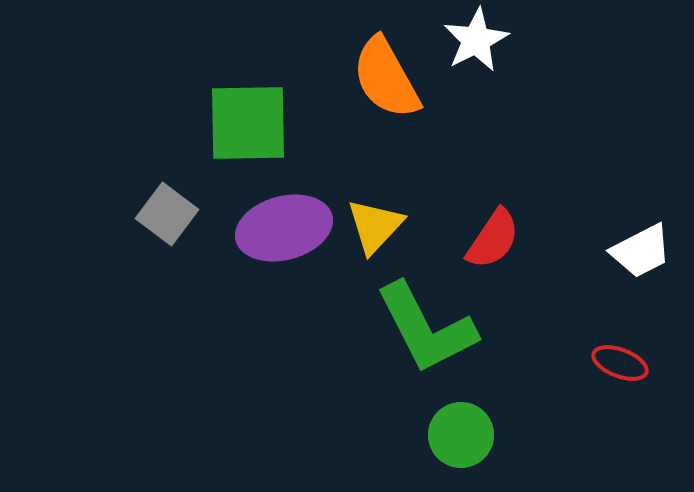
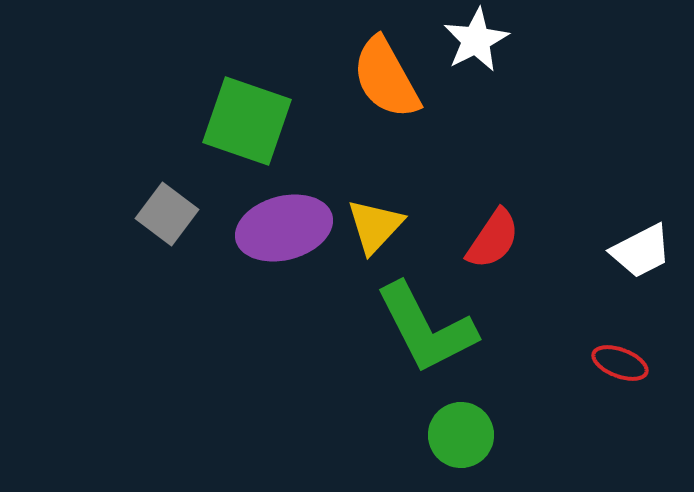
green square: moved 1 px left, 2 px up; rotated 20 degrees clockwise
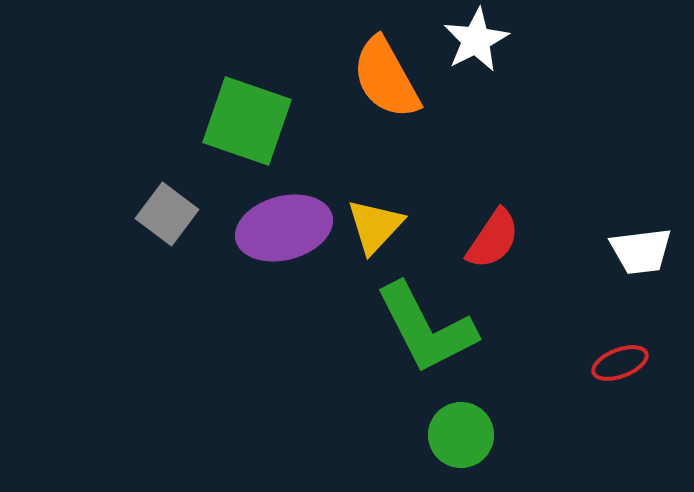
white trapezoid: rotated 20 degrees clockwise
red ellipse: rotated 42 degrees counterclockwise
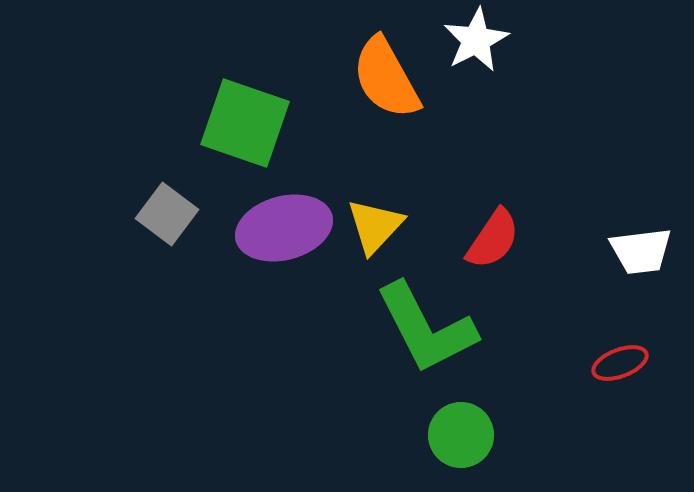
green square: moved 2 px left, 2 px down
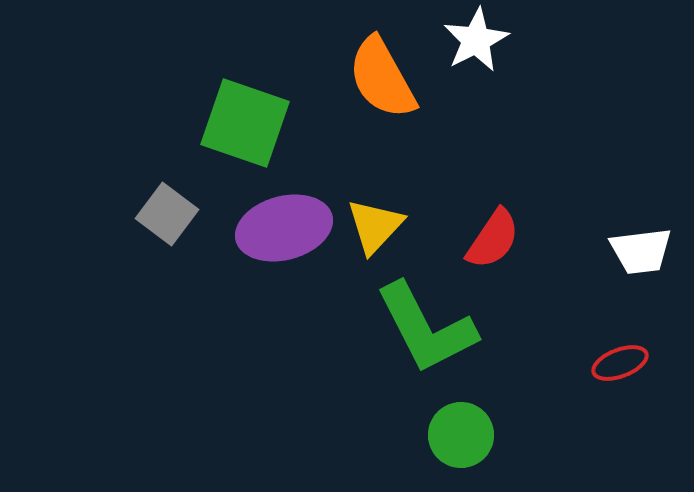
orange semicircle: moved 4 px left
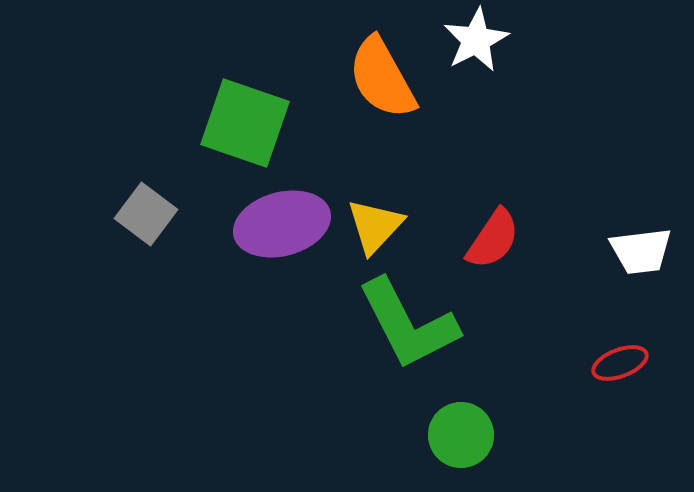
gray square: moved 21 px left
purple ellipse: moved 2 px left, 4 px up
green L-shape: moved 18 px left, 4 px up
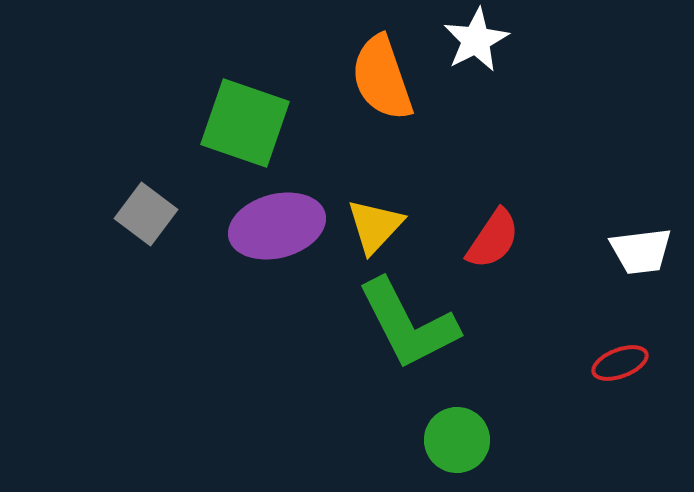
orange semicircle: rotated 10 degrees clockwise
purple ellipse: moved 5 px left, 2 px down
green circle: moved 4 px left, 5 px down
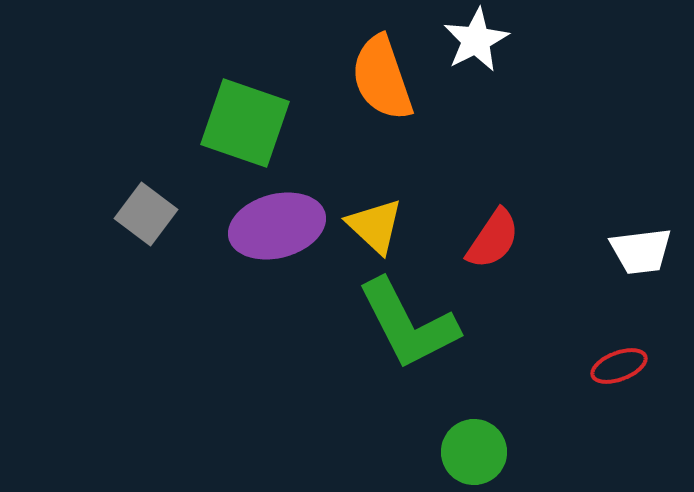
yellow triangle: rotated 30 degrees counterclockwise
red ellipse: moved 1 px left, 3 px down
green circle: moved 17 px right, 12 px down
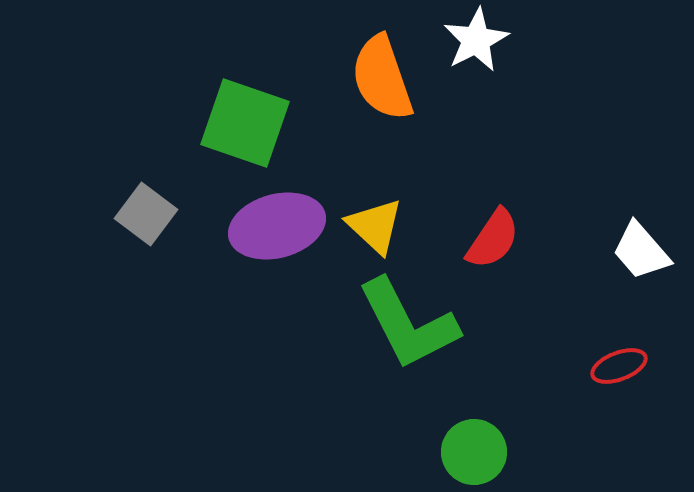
white trapezoid: rotated 56 degrees clockwise
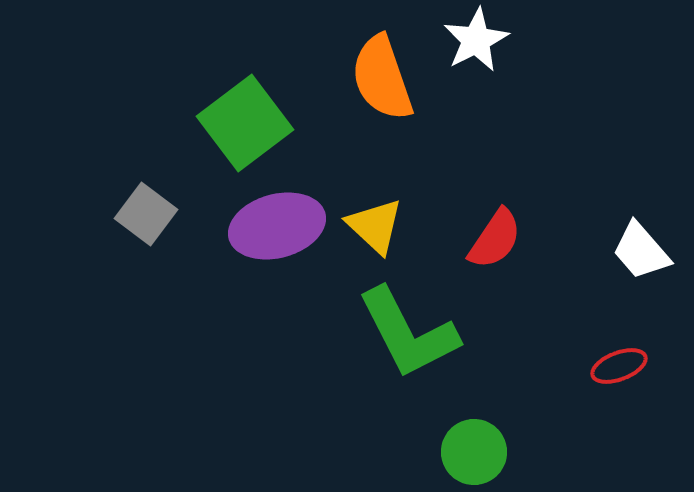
green square: rotated 34 degrees clockwise
red semicircle: moved 2 px right
green L-shape: moved 9 px down
